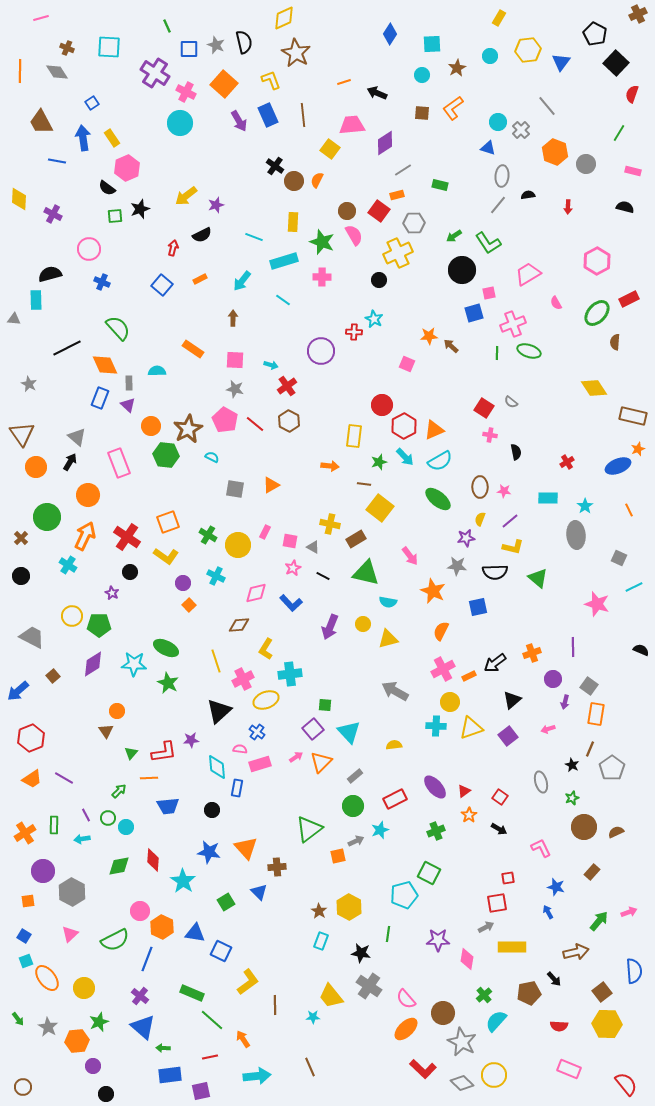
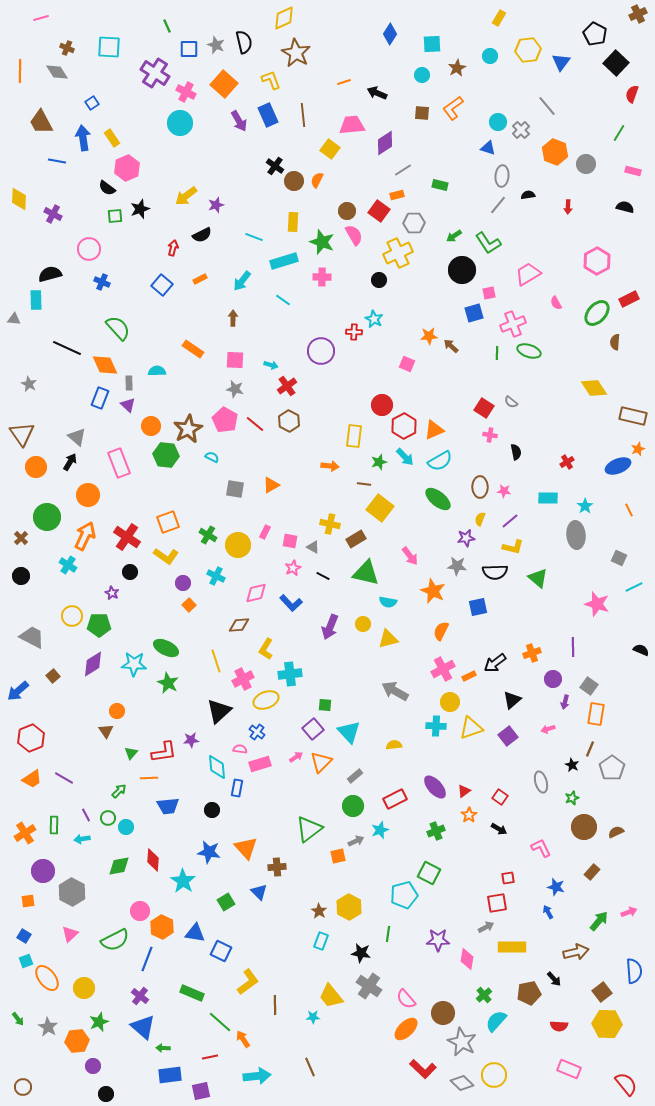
black line at (67, 348): rotated 52 degrees clockwise
green line at (212, 1020): moved 8 px right, 2 px down
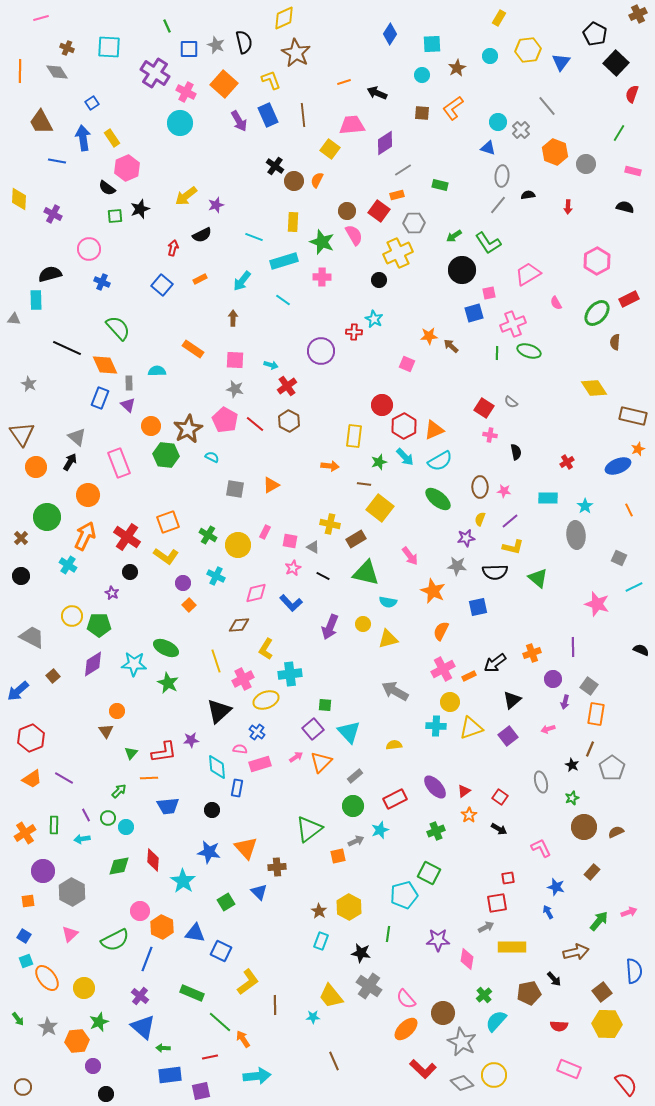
brown line at (310, 1067): moved 24 px right, 6 px up
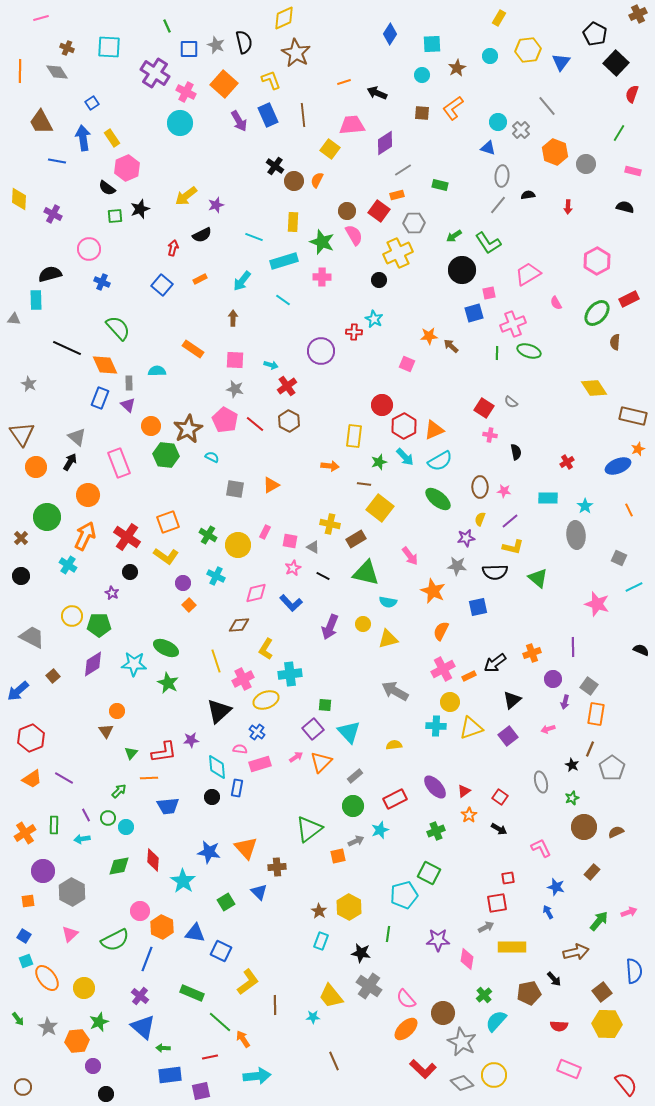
black circle at (212, 810): moved 13 px up
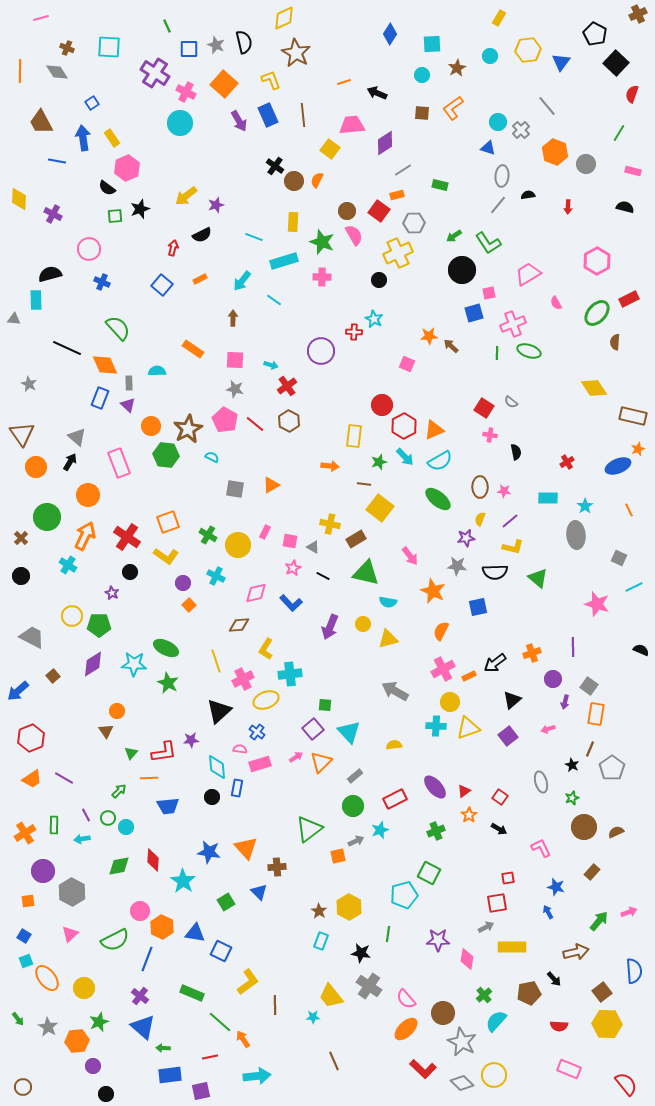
cyan line at (283, 300): moved 9 px left
yellow triangle at (471, 728): moved 3 px left
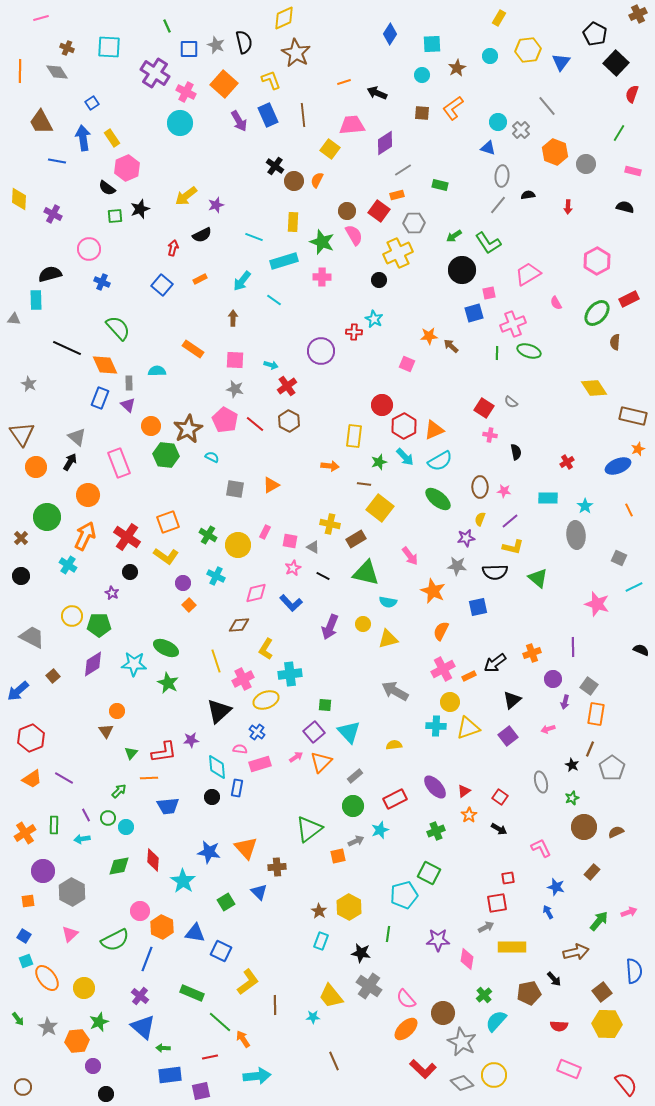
purple square at (313, 729): moved 1 px right, 3 px down
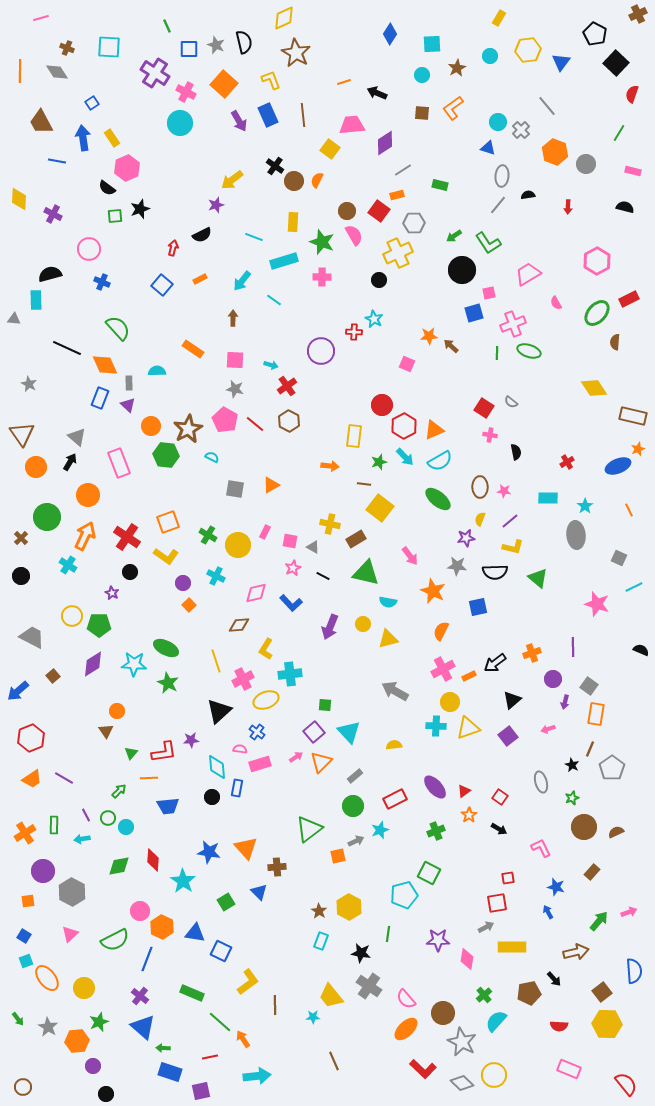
yellow arrow at (186, 196): moved 46 px right, 16 px up
blue rectangle at (170, 1075): moved 3 px up; rotated 25 degrees clockwise
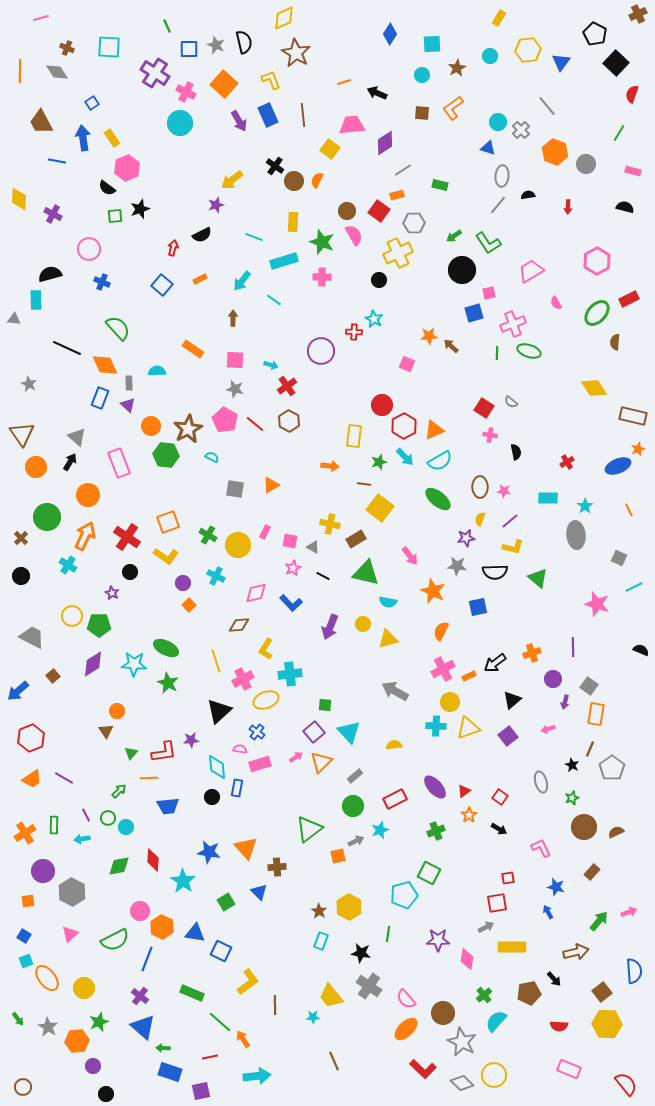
pink trapezoid at (528, 274): moved 3 px right, 3 px up
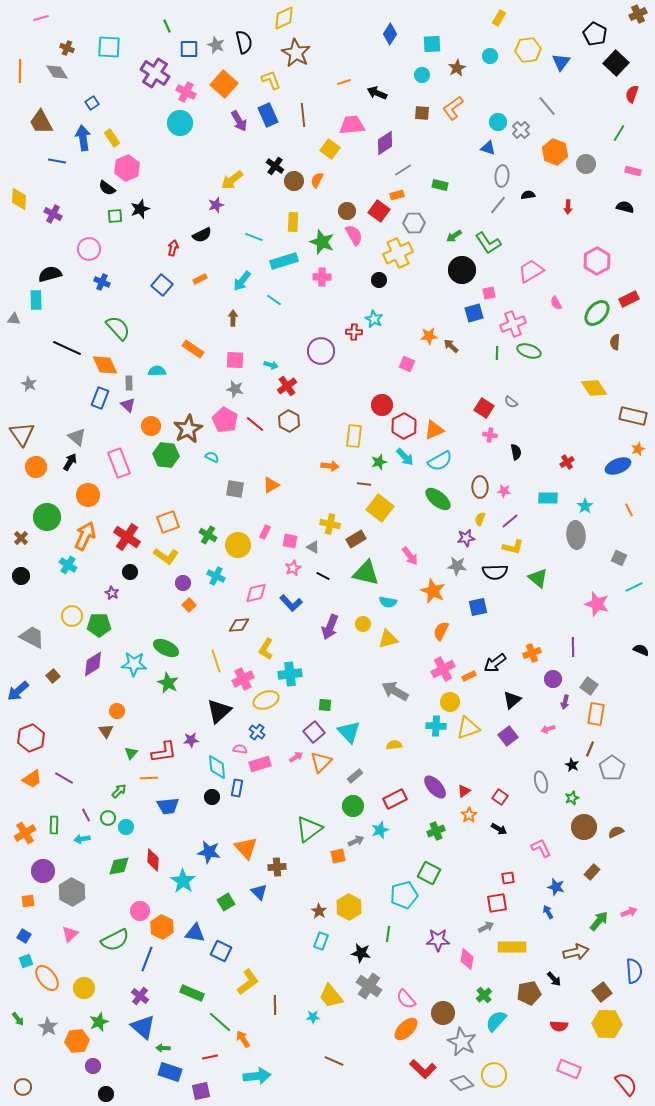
brown line at (334, 1061): rotated 42 degrees counterclockwise
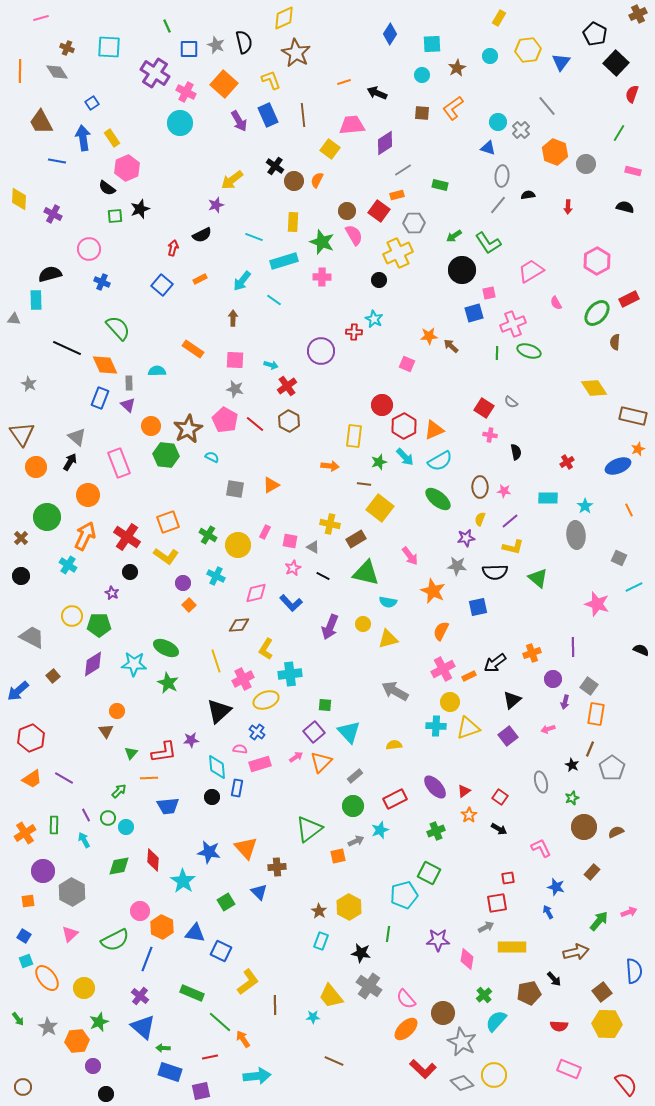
cyan arrow at (82, 839): moved 2 px right, 1 px down; rotated 70 degrees clockwise
